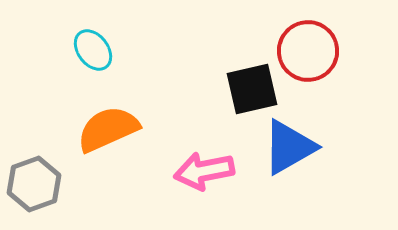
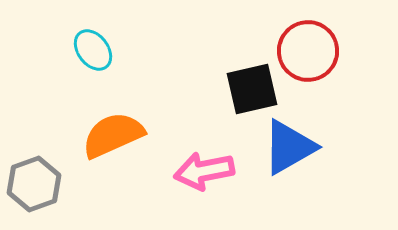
orange semicircle: moved 5 px right, 6 px down
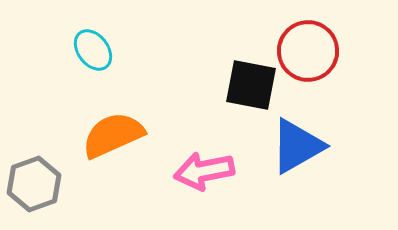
black square: moved 1 px left, 4 px up; rotated 24 degrees clockwise
blue triangle: moved 8 px right, 1 px up
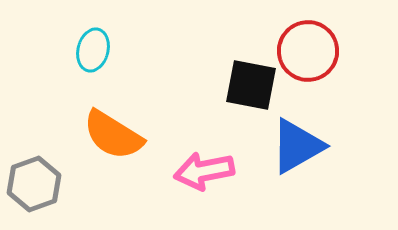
cyan ellipse: rotated 51 degrees clockwise
orange semicircle: rotated 124 degrees counterclockwise
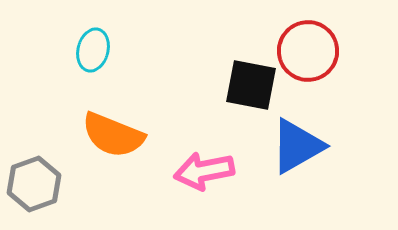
orange semicircle: rotated 10 degrees counterclockwise
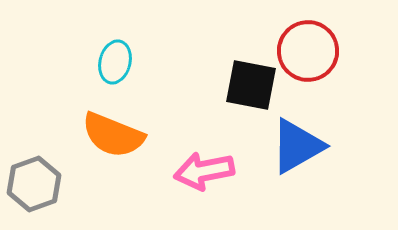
cyan ellipse: moved 22 px right, 12 px down
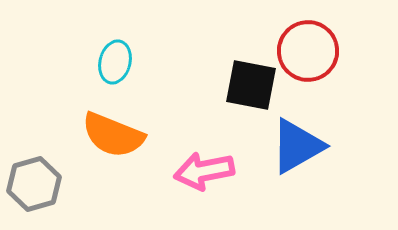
gray hexagon: rotated 4 degrees clockwise
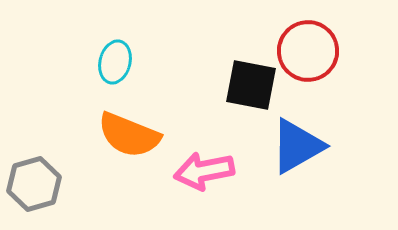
orange semicircle: moved 16 px right
